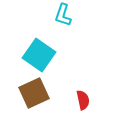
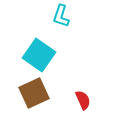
cyan L-shape: moved 2 px left, 1 px down
red semicircle: rotated 12 degrees counterclockwise
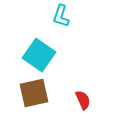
brown square: rotated 12 degrees clockwise
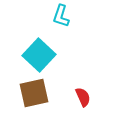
cyan square: rotated 8 degrees clockwise
red semicircle: moved 3 px up
